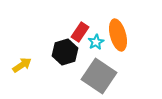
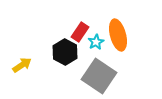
black hexagon: rotated 15 degrees counterclockwise
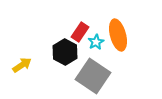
gray square: moved 6 px left
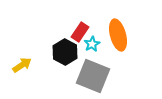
cyan star: moved 4 px left, 2 px down
gray square: rotated 12 degrees counterclockwise
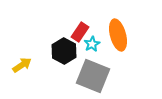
black hexagon: moved 1 px left, 1 px up
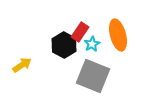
black hexagon: moved 6 px up
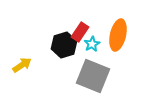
orange ellipse: rotated 28 degrees clockwise
black hexagon: rotated 15 degrees clockwise
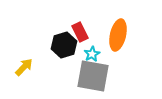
red rectangle: rotated 60 degrees counterclockwise
cyan star: moved 10 px down
yellow arrow: moved 2 px right, 2 px down; rotated 12 degrees counterclockwise
gray square: rotated 12 degrees counterclockwise
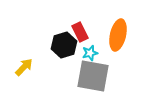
cyan star: moved 2 px left, 1 px up; rotated 14 degrees clockwise
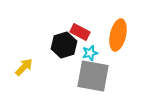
red rectangle: rotated 36 degrees counterclockwise
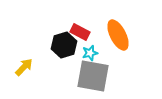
orange ellipse: rotated 40 degrees counterclockwise
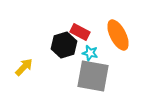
cyan star: rotated 28 degrees clockwise
